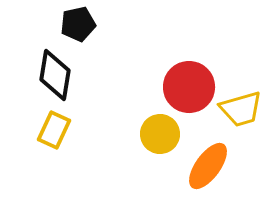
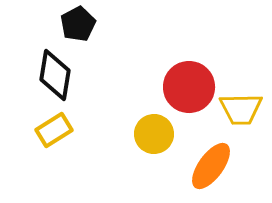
black pentagon: rotated 16 degrees counterclockwise
yellow trapezoid: rotated 15 degrees clockwise
yellow rectangle: rotated 33 degrees clockwise
yellow circle: moved 6 px left
orange ellipse: moved 3 px right
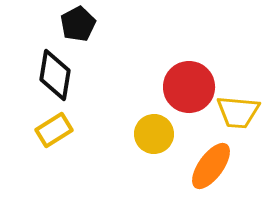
yellow trapezoid: moved 3 px left, 3 px down; rotated 6 degrees clockwise
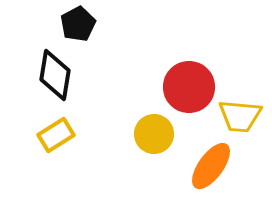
yellow trapezoid: moved 2 px right, 4 px down
yellow rectangle: moved 2 px right, 5 px down
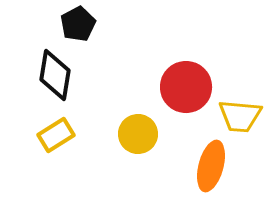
red circle: moved 3 px left
yellow circle: moved 16 px left
orange ellipse: rotated 21 degrees counterclockwise
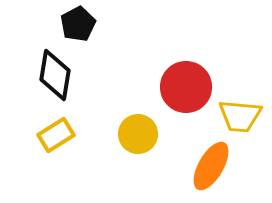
orange ellipse: rotated 15 degrees clockwise
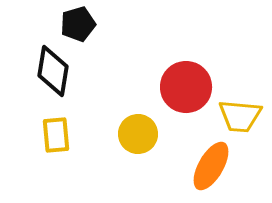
black pentagon: rotated 12 degrees clockwise
black diamond: moved 2 px left, 4 px up
yellow rectangle: rotated 63 degrees counterclockwise
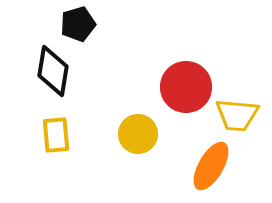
yellow trapezoid: moved 3 px left, 1 px up
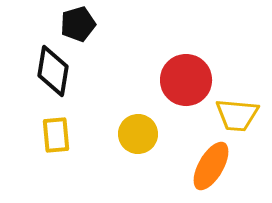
red circle: moved 7 px up
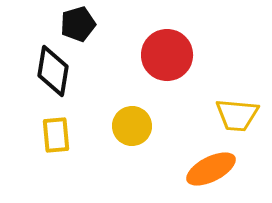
red circle: moved 19 px left, 25 px up
yellow circle: moved 6 px left, 8 px up
orange ellipse: moved 3 px down; rotated 33 degrees clockwise
